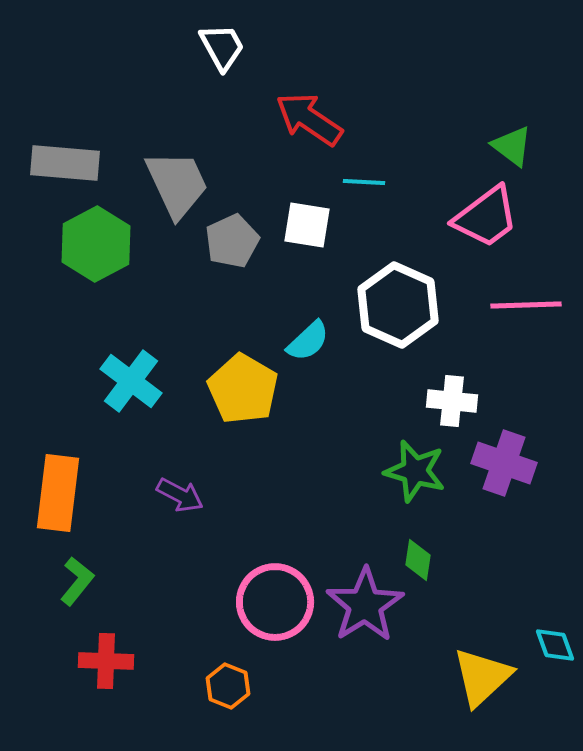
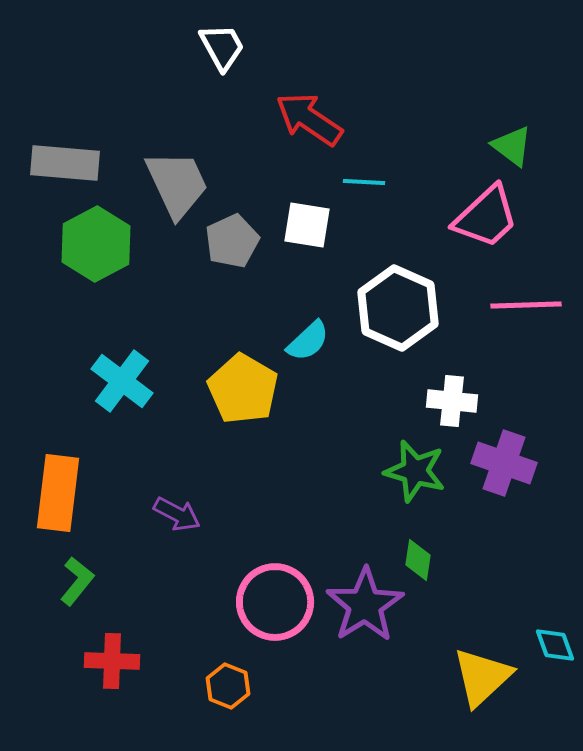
pink trapezoid: rotated 6 degrees counterclockwise
white hexagon: moved 3 px down
cyan cross: moved 9 px left
purple arrow: moved 3 px left, 19 px down
red cross: moved 6 px right
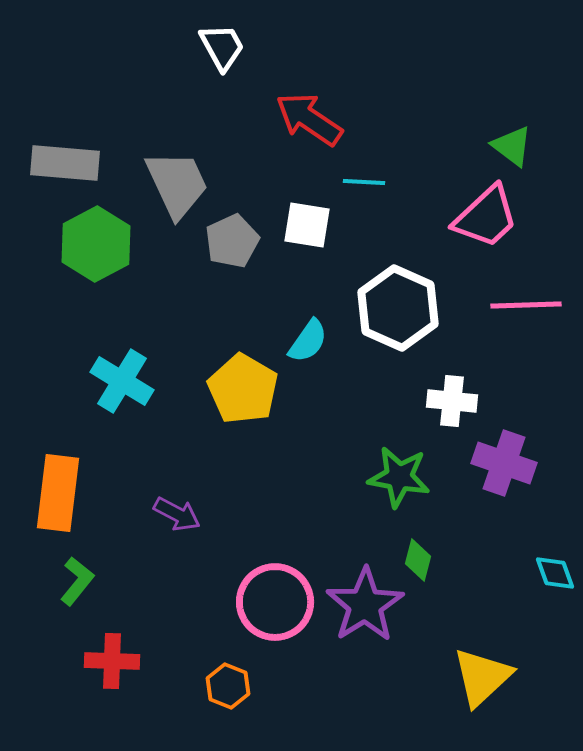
cyan semicircle: rotated 12 degrees counterclockwise
cyan cross: rotated 6 degrees counterclockwise
green star: moved 16 px left, 6 px down; rotated 6 degrees counterclockwise
green diamond: rotated 6 degrees clockwise
cyan diamond: moved 72 px up
